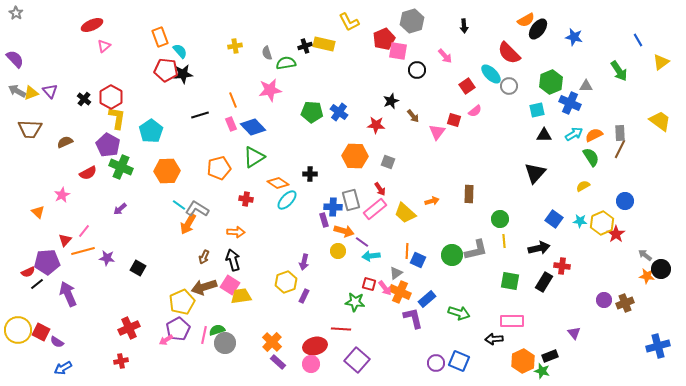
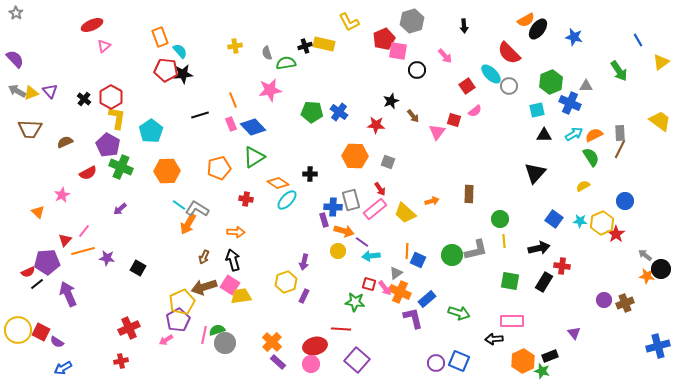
purple pentagon at (178, 329): moved 9 px up
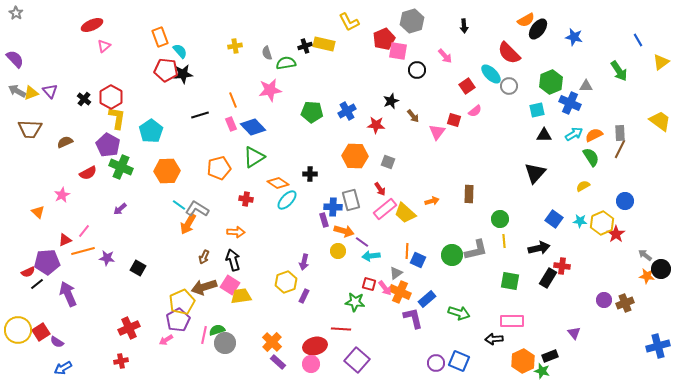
blue cross at (339, 112): moved 8 px right, 1 px up; rotated 24 degrees clockwise
pink rectangle at (375, 209): moved 10 px right
red triangle at (65, 240): rotated 24 degrees clockwise
black rectangle at (544, 282): moved 4 px right, 4 px up
red square at (41, 332): rotated 30 degrees clockwise
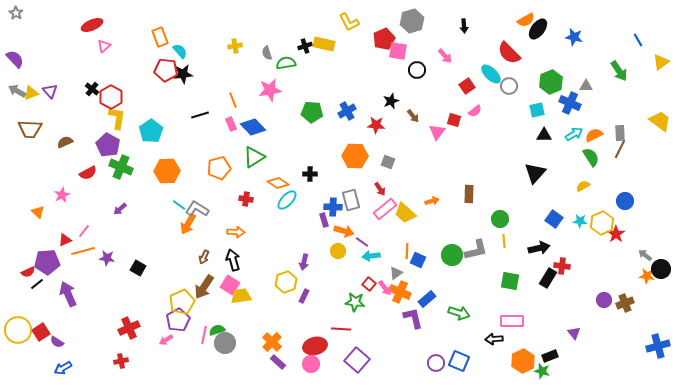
black cross at (84, 99): moved 8 px right, 10 px up
red square at (369, 284): rotated 24 degrees clockwise
brown arrow at (204, 287): rotated 40 degrees counterclockwise
